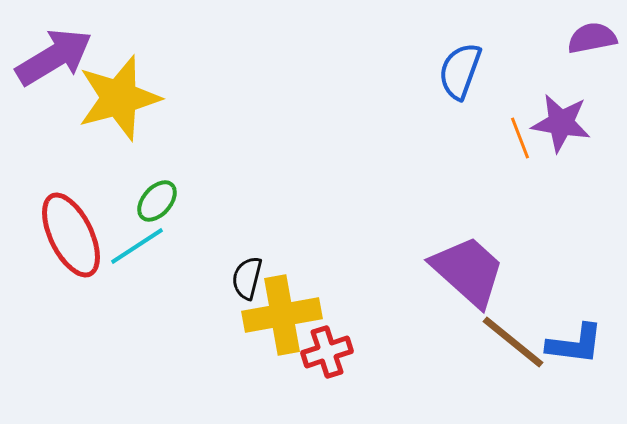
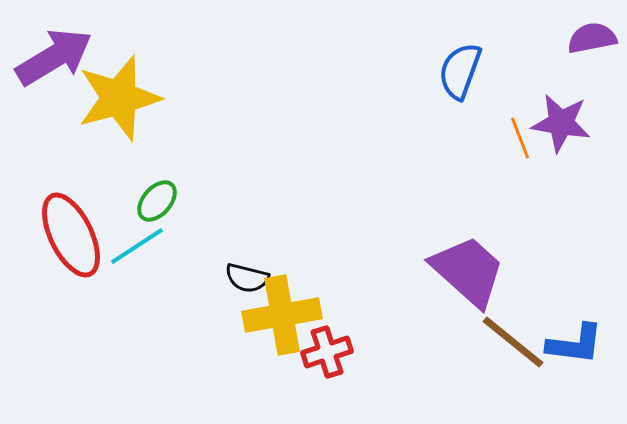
black semicircle: rotated 90 degrees counterclockwise
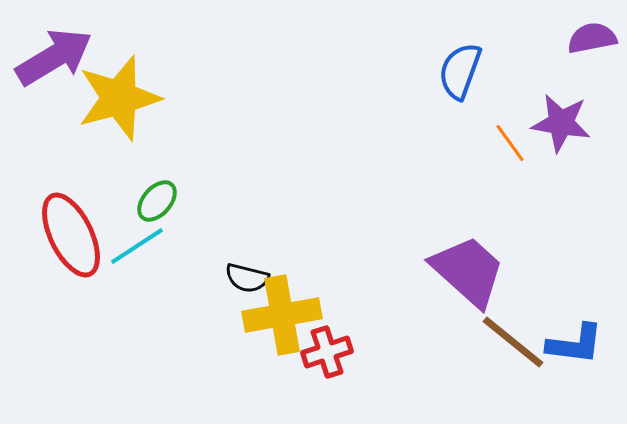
orange line: moved 10 px left, 5 px down; rotated 15 degrees counterclockwise
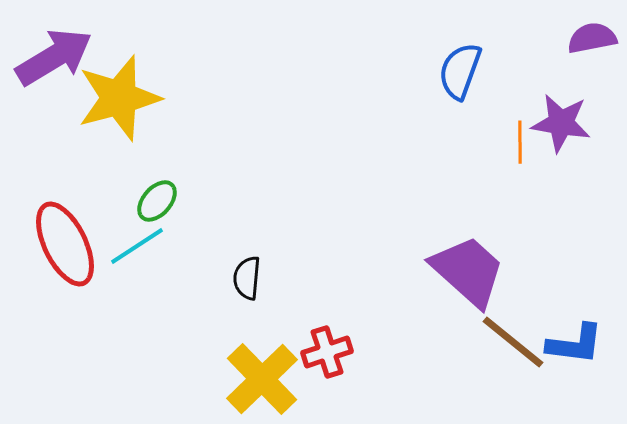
orange line: moved 10 px right, 1 px up; rotated 36 degrees clockwise
red ellipse: moved 6 px left, 9 px down
black semicircle: rotated 81 degrees clockwise
yellow cross: moved 20 px left, 64 px down; rotated 34 degrees counterclockwise
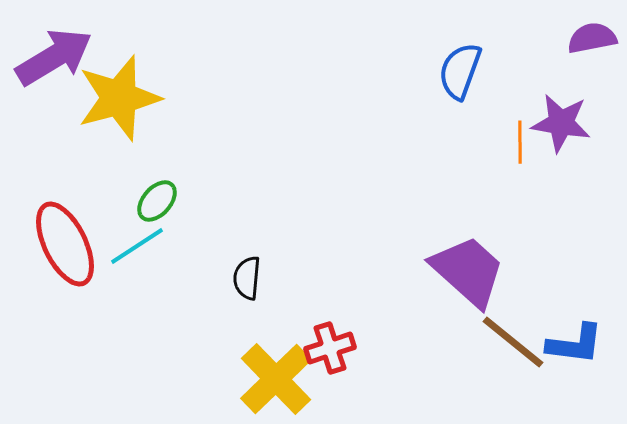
red cross: moved 3 px right, 4 px up
yellow cross: moved 14 px right
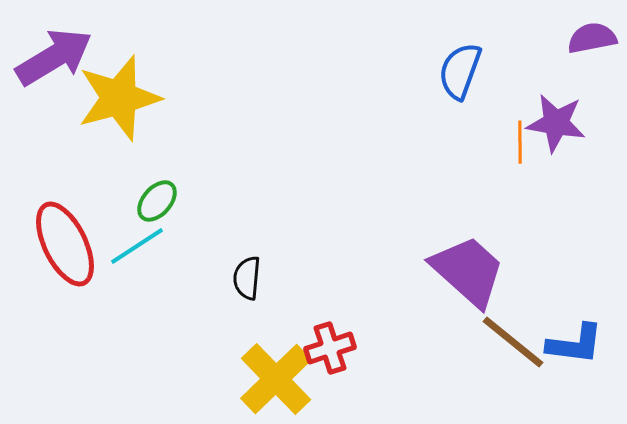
purple star: moved 5 px left
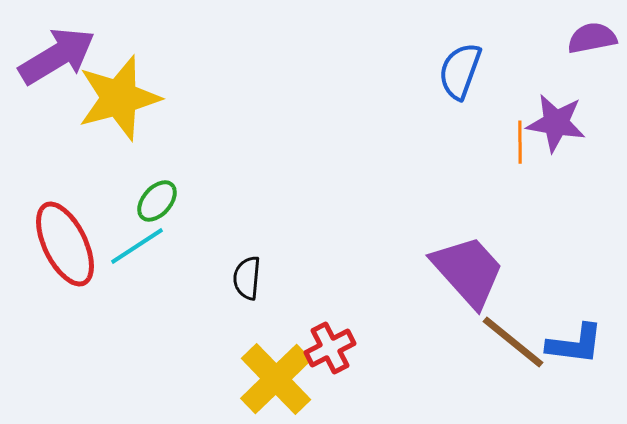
purple arrow: moved 3 px right, 1 px up
purple trapezoid: rotated 6 degrees clockwise
red cross: rotated 9 degrees counterclockwise
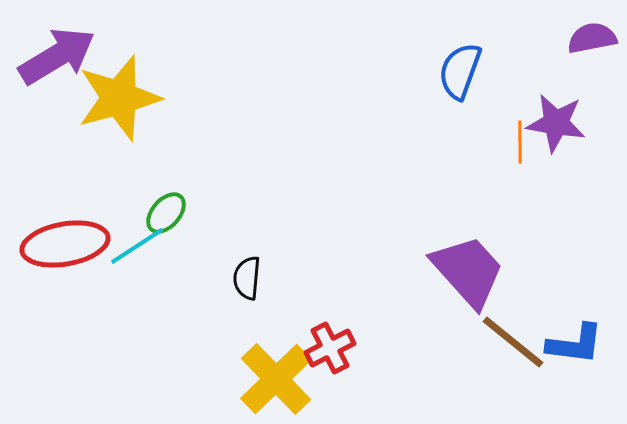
green ellipse: moved 9 px right, 12 px down
red ellipse: rotated 74 degrees counterclockwise
